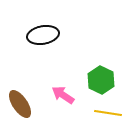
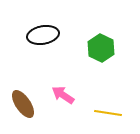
green hexagon: moved 32 px up
brown ellipse: moved 3 px right
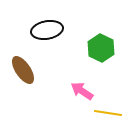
black ellipse: moved 4 px right, 5 px up
pink arrow: moved 19 px right, 4 px up
brown ellipse: moved 34 px up
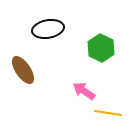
black ellipse: moved 1 px right, 1 px up
pink arrow: moved 2 px right
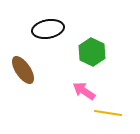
green hexagon: moved 9 px left, 4 px down
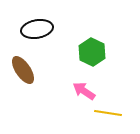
black ellipse: moved 11 px left
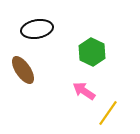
yellow line: rotated 64 degrees counterclockwise
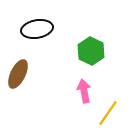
green hexagon: moved 1 px left, 1 px up
brown ellipse: moved 5 px left, 4 px down; rotated 60 degrees clockwise
pink arrow: rotated 45 degrees clockwise
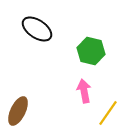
black ellipse: rotated 44 degrees clockwise
green hexagon: rotated 12 degrees counterclockwise
brown ellipse: moved 37 px down
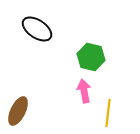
green hexagon: moved 6 px down
yellow line: rotated 28 degrees counterclockwise
